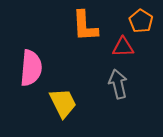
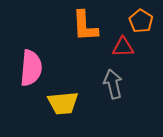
gray arrow: moved 5 px left
yellow trapezoid: rotated 112 degrees clockwise
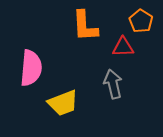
yellow trapezoid: rotated 16 degrees counterclockwise
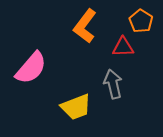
orange L-shape: rotated 40 degrees clockwise
pink semicircle: rotated 36 degrees clockwise
yellow trapezoid: moved 13 px right, 4 px down
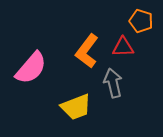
orange pentagon: rotated 15 degrees counterclockwise
orange L-shape: moved 2 px right, 25 px down
gray arrow: moved 1 px up
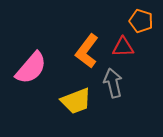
yellow trapezoid: moved 6 px up
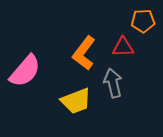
orange pentagon: moved 2 px right; rotated 20 degrees counterclockwise
orange L-shape: moved 3 px left, 2 px down
pink semicircle: moved 6 px left, 3 px down
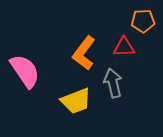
red triangle: moved 1 px right
pink semicircle: rotated 75 degrees counterclockwise
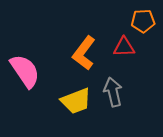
gray arrow: moved 9 px down
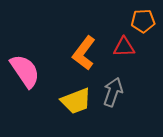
gray arrow: rotated 32 degrees clockwise
